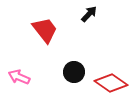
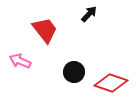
pink arrow: moved 1 px right, 16 px up
red diamond: rotated 16 degrees counterclockwise
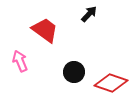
red trapezoid: rotated 16 degrees counterclockwise
pink arrow: rotated 45 degrees clockwise
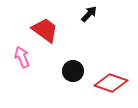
pink arrow: moved 2 px right, 4 px up
black circle: moved 1 px left, 1 px up
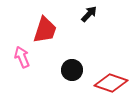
red trapezoid: rotated 72 degrees clockwise
black circle: moved 1 px left, 1 px up
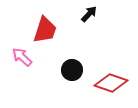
pink arrow: rotated 25 degrees counterclockwise
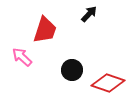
red diamond: moved 3 px left
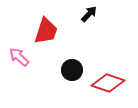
red trapezoid: moved 1 px right, 1 px down
pink arrow: moved 3 px left
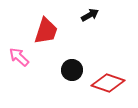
black arrow: moved 1 px right, 1 px down; rotated 18 degrees clockwise
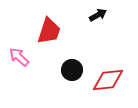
black arrow: moved 8 px right
red trapezoid: moved 3 px right
red diamond: moved 3 px up; rotated 24 degrees counterclockwise
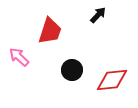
black arrow: rotated 18 degrees counterclockwise
red trapezoid: moved 1 px right
red diamond: moved 4 px right
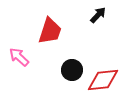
red diamond: moved 9 px left
